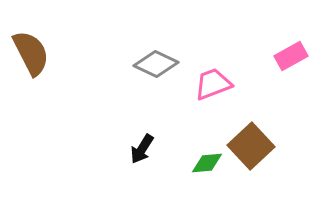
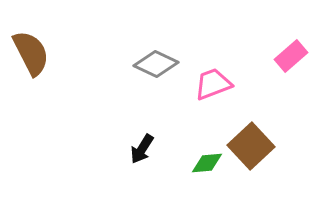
pink rectangle: rotated 12 degrees counterclockwise
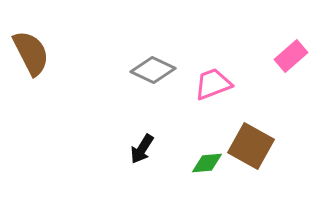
gray diamond: moved 3 px left, 6 px down
brown square: rotated 18 degrees counterclockwise
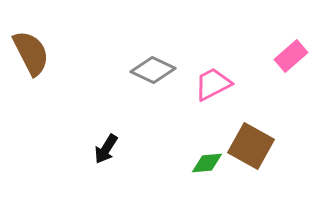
pink trapezoid: rotated 6 degrees counterclockwise
black arrow: moved 36 px left
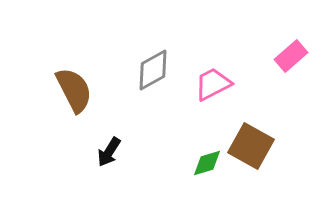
brown semicircle: moved 43 px right, 37 px down
gray diamond: rotated 54 degrees counterclockwise
black arrow: moved 3 px right, 3 px down
green diamond: rotated 12 degrees counterclockwise
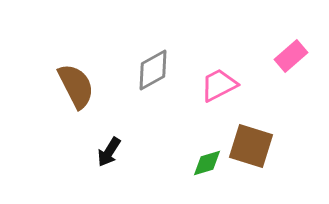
pink trapezoid: moved 6 px right, 1 px down
brown semicircle: moved 2 px right, 4 px up
brown square: rotated 12 degrees counterclockwise
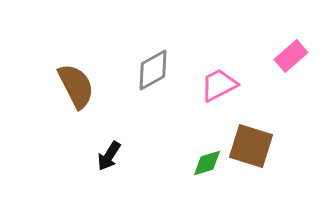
black arrow: moved 4 px down
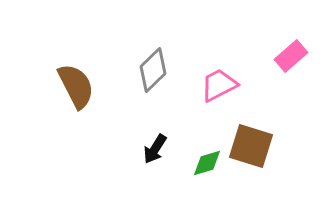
gray diamond: rotated 15 degrees counterclockwise
black arrow: moved 46 px right, 7 px up
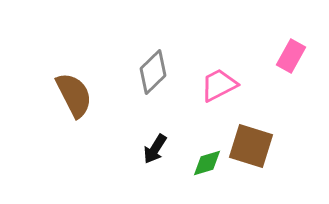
pink rectangle: rotated 20 degrees counterclockwise
gray diamond: moved 2 px down
brown semicircle: moved 2 px left, 9 px down
